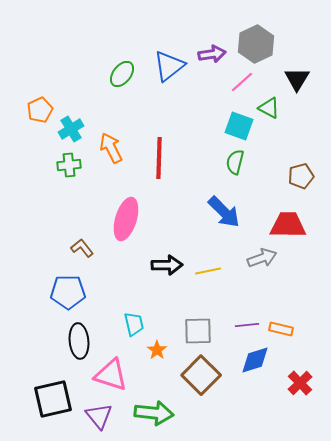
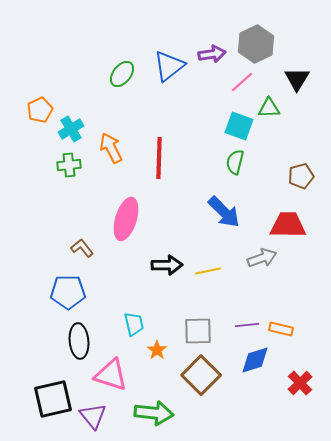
green triangle: rotated 30 degrees counterclockwise
purple triangle: moved 6 px left
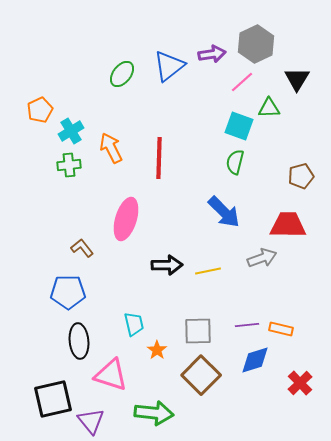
cyan cross: moved 2 px down
purple triangle: moved 2 px left, 5 px down
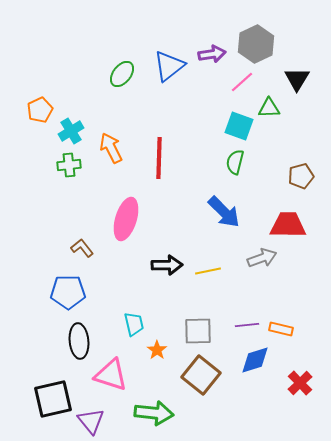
brown square: rotated 6 degrees counterclockwise
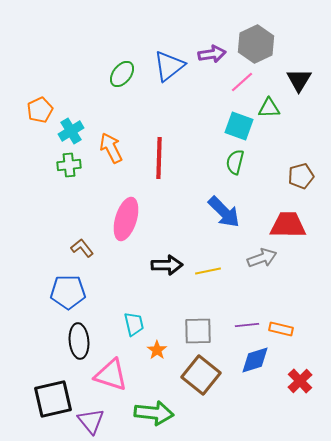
black triangle: moved 2 px right, 1 px down
red cross: moved 2 px up
